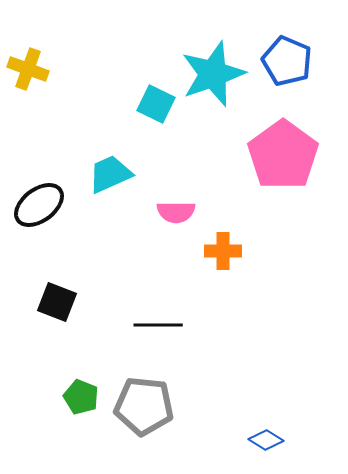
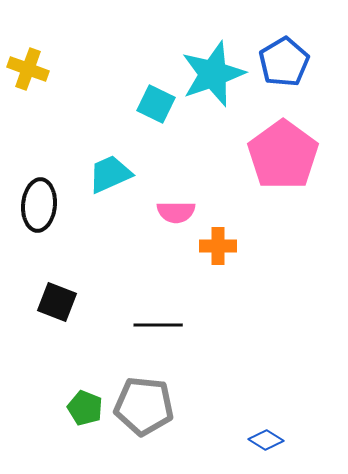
blue pentagon: moved 3 px left, 1 px down; rotated 18 degrees clockwise
black ellipse: rotated 48 degrees counterclockwise
orange cross: moved 5 px left, 5 px up
green pentagon: moved 4 px right, 11 px down
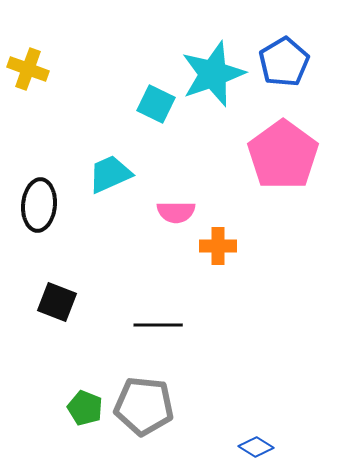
blue diamond: moved 10 px left, 7 px down
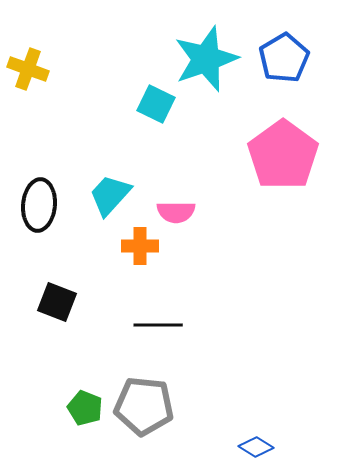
blue pentagon: moved 4 px up
cyan star: moved 7 px left, 15 px up
cyan trapezoid: moved 21 px down; rotated 24 degrees counterclockwise
orange cross: moved 78 px left
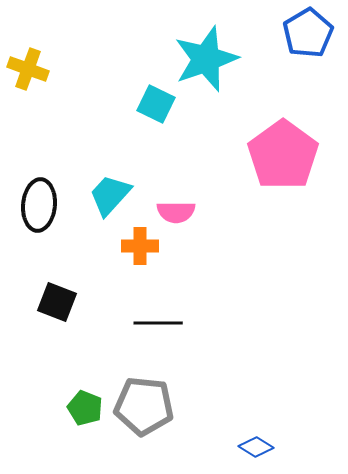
blue pentagon: moved 24 px right, 25 px up
black line: moved 2 px up
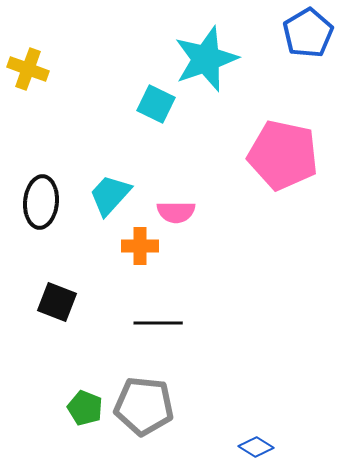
pink pentagon: rotated 24 degrees counterclockwise
black ellipse: moved 2 px right, 3 px up
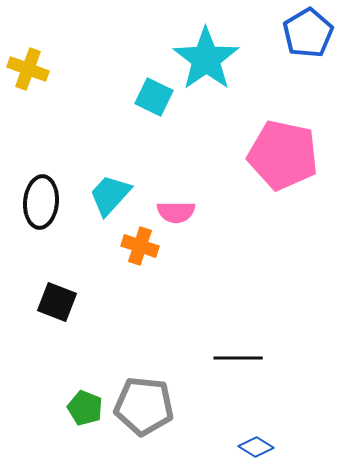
cyan star: rotated 16 degrees counterclockwise
cyan square: moved 2 px left, 7 px up
orange cross: rotated 18 degrees clockwise
black line: moved 80 px right, 35 px down
